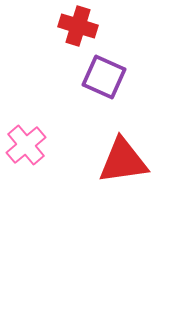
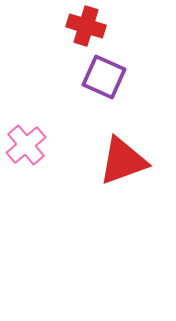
red cross: moved 8 px right
red triangle: rotated 12 degrees counterclockwise
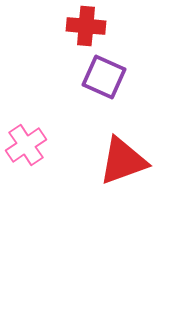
red cross: rotated 12 degrees counterclockwise
pink cross: rotated 6 degrees clockwise
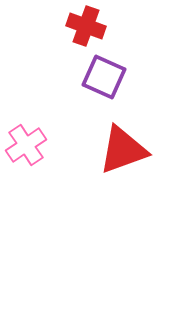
red cross: rotated 15 degrees clockwise
red triangle: moved 11 px up
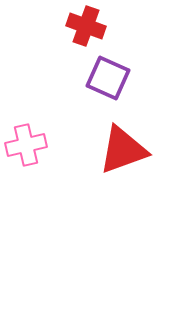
purple square: moved 4 px right, 1 px down
pink cross: rotated 21 degrees clockwise
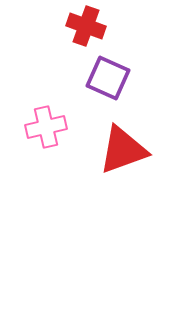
pink cross: moved 20 px right, 18 px up
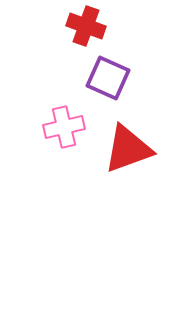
pink cross: moved 18 px right
red triangle: moved 5 px right, 1 px up
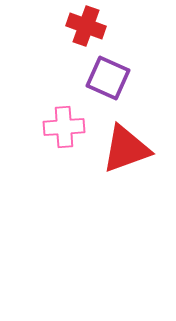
pink cross: rotated 9 degrees clockwise
red triangle: moved 2 px left
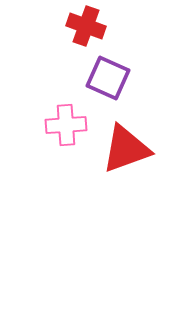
pink cross: moved 2 px right, 2 px up
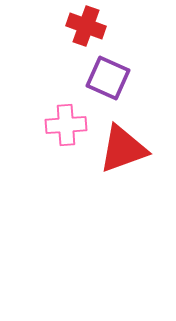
red triangle: moved 3 px left
